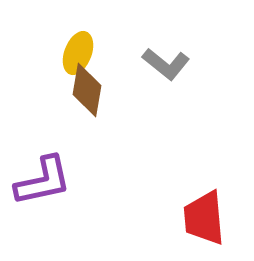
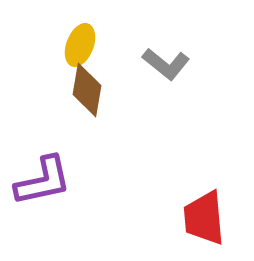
yellow ellipse: moved 2 px right, 8 px up
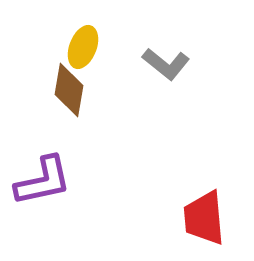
yellow ellipse: moved 3 px right, 2 px down
brown diamond: moved 18 px left
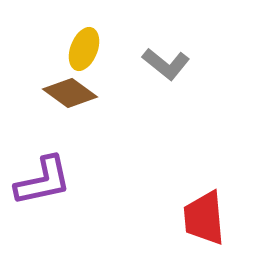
yellow ellipse: moved 1 px right, 2 px down
brown diamond: moved 1 px right, 3 px down; rotated 64 degrees counterclockwise
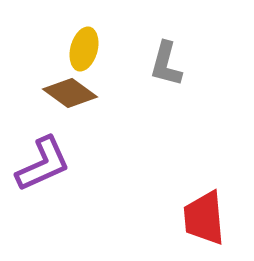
yellow ellipse: rotated 6 degrees counterclockwise
gray L-shape: rotated 66 degrees clockwise
purple L-shape: moved 17 px up; rotated 12 degrees counterclockwise
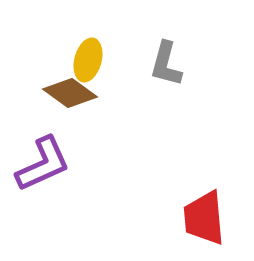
yellow ellipse: moved 4 px right, 11 px down
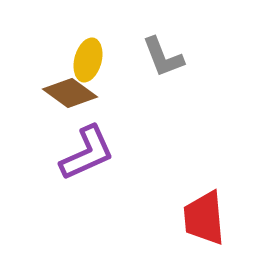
gray L-shape: moved 3 px left, 7 px up; rotated 36 degrees counterclockwise
purple L-shape: moved 44 px right, 11 px up
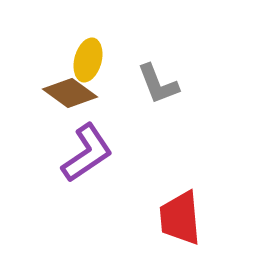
gray L-shape: moved 5 px left, 27 px down
purple L-shape: rotated 10 degrees counterclockwise
red trapezoid: moved 24 px left
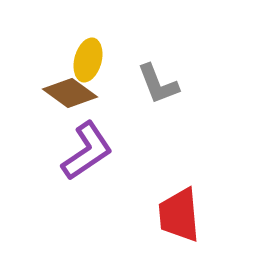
purple L-shape: moved 2 px up
red trapezoid: moved 1 px left, 3 px up
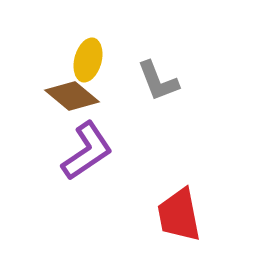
gray L-shape: moved 3 px up
brown diamond: moved 2 px right, 3 px down; rotated 4 degrees clockwise
red trapezoid: rotated 6 degrees counterclockwise
